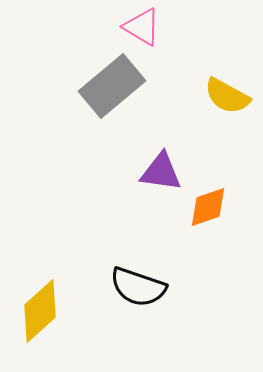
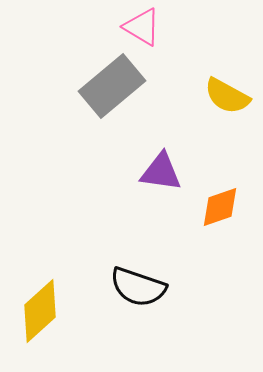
orange diamond: moved 12 px right
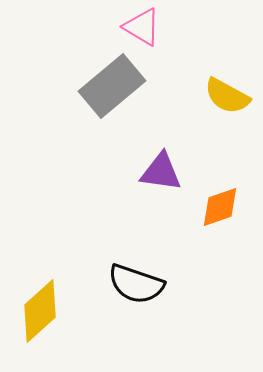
black semicircle: moved 2 px left, 3 px up
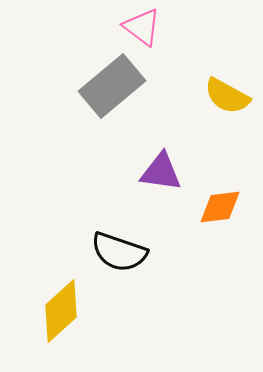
pink triangle: rotated 6 degrees clockwise
orange diamond: rotated 12 degrees clockwise
black semicircle: moved 17 px left, 32 px up
yellow diamond: moved 21 px right
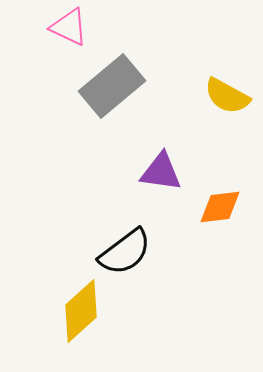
pink triangle: moved 73 px left; rotated 12 degrees counterclockwise
black semicircle: moved 6 px right; rotated 56 degrees counterclockwise
yellow diamond: moved 20 px right
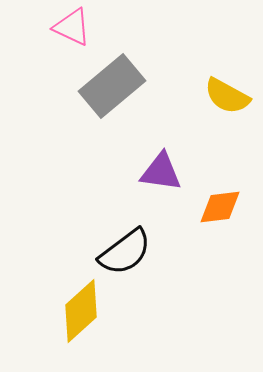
pink triangle: moved 3 px right
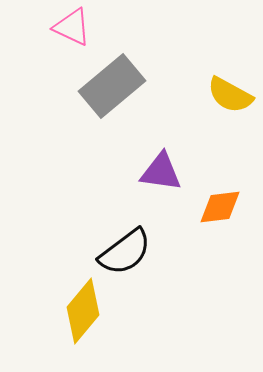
yellow semicircle: moved 3 px right, 1 px up
yellow diamond: moved 2 px right; rotated 8 degrees counterclockwise
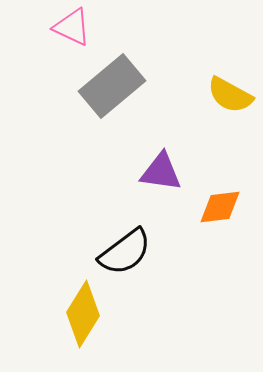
yellow diamond: moved 3 px down; rotated 8 degrees counterclockwise
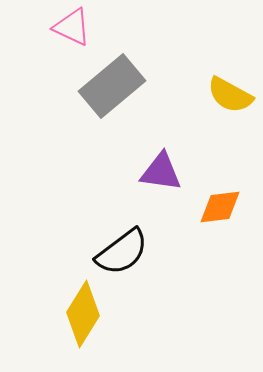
black semicircle: moved 3 px left
